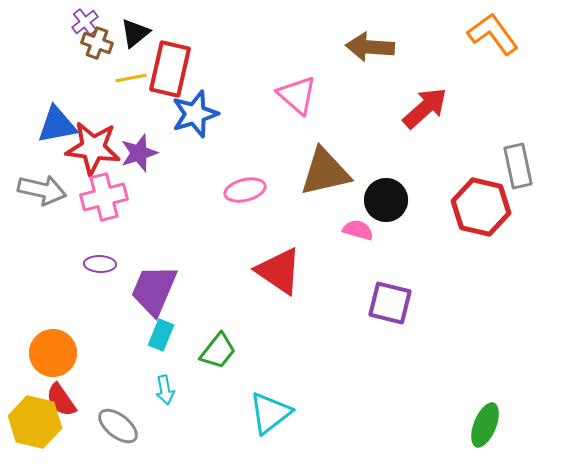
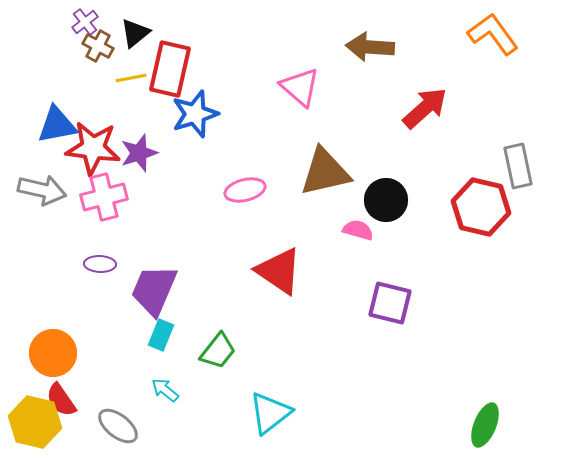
brown cross: moved 1 px right, 3 px down; rotated 8 degrees clockwise
pink triangle: moved 3 px right, 8 px up
cyan arrow: rotated 140 degrees clockwise
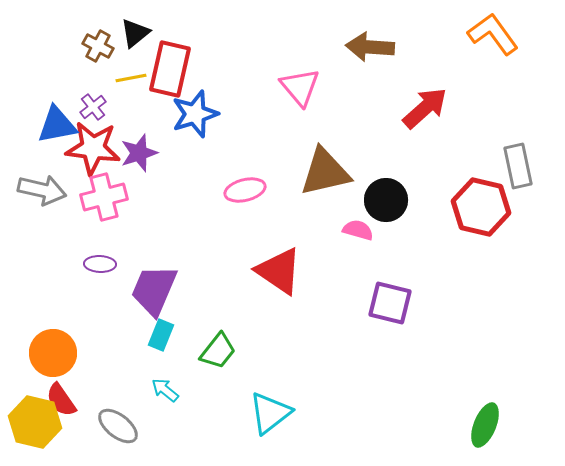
purple cross: moved 8 px right, 85 px down
pink triangle: rotated 9 degrees clockwise
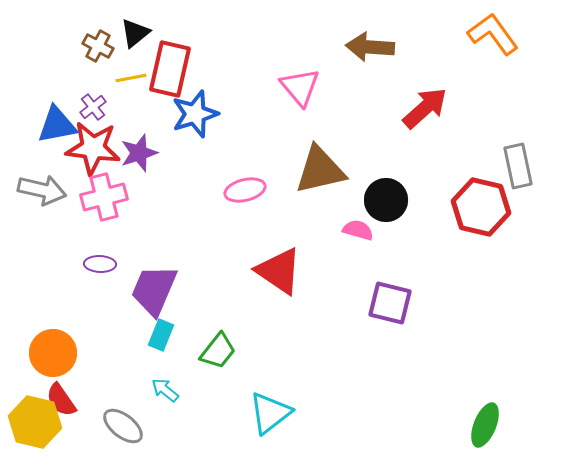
brown triangle: moved 5 px left, 2 px up
gray ellipse: moved 5 px right
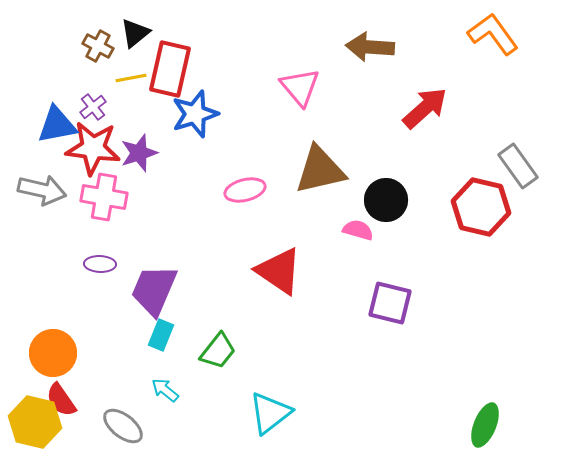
gray rectangle: rotated 24 degrees counterclockwise
pink cross: rotated 24 degrees clockwise
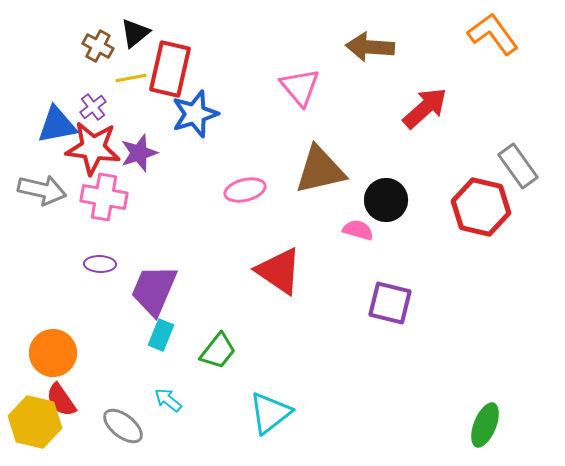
cyan arrow: moved 3 px right, 10 px down
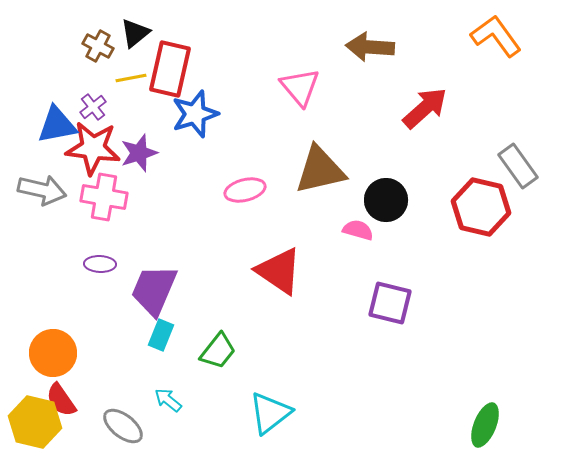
orange L-shape: moved 3 px right, 2 px down
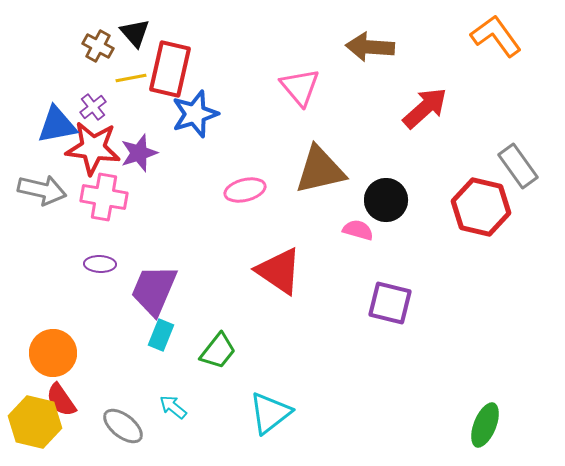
black triangle: rotated 32 degrees counterclockwise
cyan arrow: moved 5 px right, 7 px down
